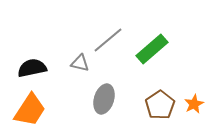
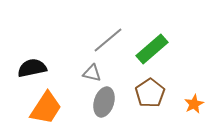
gray triangle: moved 12 px right, 10 px down
gray ellipse: moved 3 px down
brown pentagon: moved 10 px left, 12 px up
orange trapezoid: moved 16 px right, 2 px up
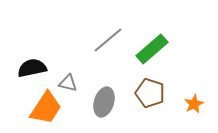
gray triangle: moved 24 px left, 10 px down
brown pentagon: rotated 20 degrees counterclockwise
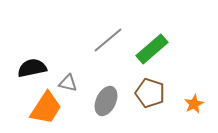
gray ellipse: moved 2 px right, 1 px up; rotated 8 degrees clockwise
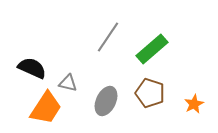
gray line: moved 3 px up; rotated 16 degrees counterclockwise
black semicircle: rotated 36 degrees clockwise
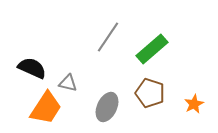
gray ellipse: moved 1 px right, 6 px down
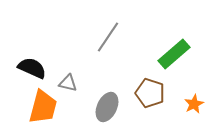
green rectangle: moved 22 px right, 5 px down
orange trapezoid: moved 3 px left, 1 px up; rotated 18 degrees counterclockwise
